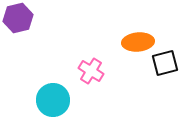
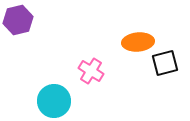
purple hexagon: moved 2 px down
cyan circle: moved 1 px right, 1 px down
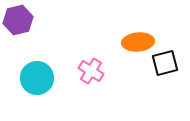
cyan circle: moved 17 px left, 23 px up
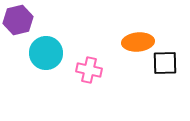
black square: rotated 12 degrees clockwise
pink cross: moved 2 px left, 1 px up; rotated 20 degrees counterclockwise
cyan circle: moved 9 px right, 25 px up
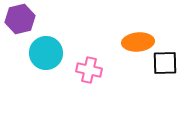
purple hexagon: moved 2 px right, 1 px up
